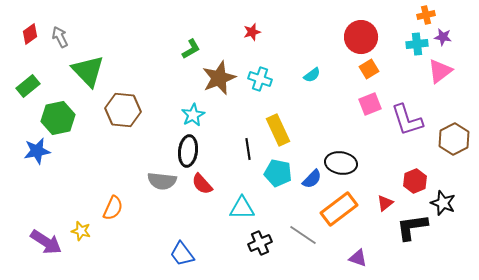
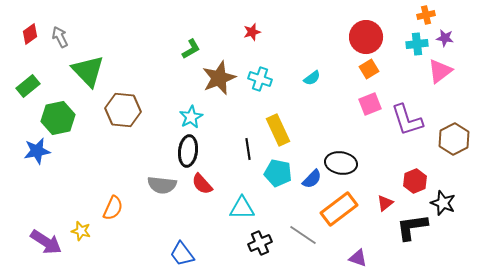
red circle at (361, 37): moved 5 px right
purple star at (443, 37): moved 2 px right, 1 px down
cyan semicircle at (312, 75): moved 3 px down
cyan star at (193, 115): moved 2 px left, 2 px down
gray semicircle at (162, 181): moved 4 px down
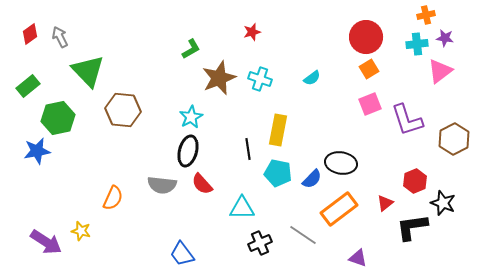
yellow rectangle at (278, 130): rotated 36 degrees clockwise
black ellipse at (188, 151): rotated 8 degrees clockwise
orange semicircle at (113, 208): moved 10 px up
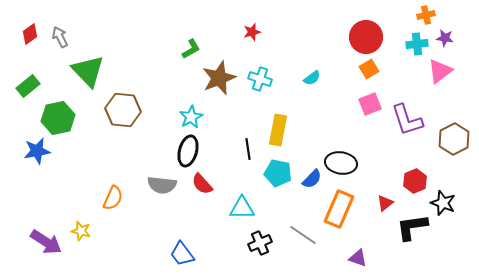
orange rectangle at (339, 209): rotated 30 degrees counterclockwise
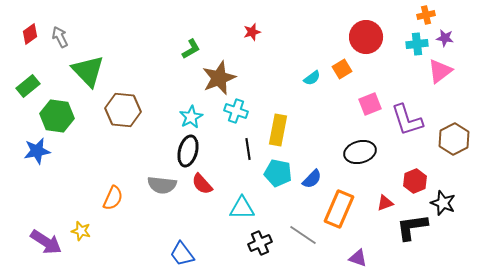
orange square at (369, 69): moved 27 px left
cyan cross at (260, 79): moved 24 px left, 32 px down
green hexagon at (58, 118): moved 1 px left, 2 px up; rotated 20 degrees clockwise
black ellipse at (341, 163): moved 19 px right, 11 px up; rotated 24 degrees counterclockwise
red triangle at (385, 203): rotated 18 degrees clockwise
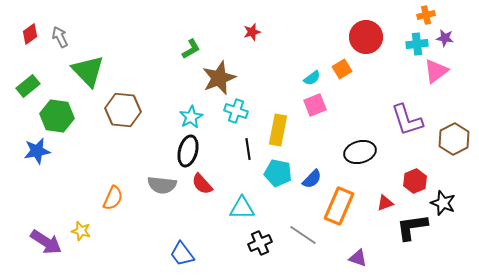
pink triangle at (440, 71): moved 4 px left
pink square at (370, 104): moved 55 px left, 1 px down
orange rectangle at (339, 209): moved 3 px up
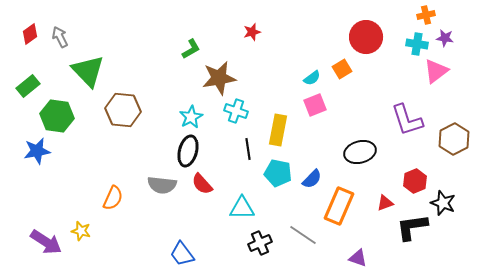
cyan cross at (417, 44): rotated 15 degrees clockwise
brown star at (219, 78): rotated 12 degrees clockwise
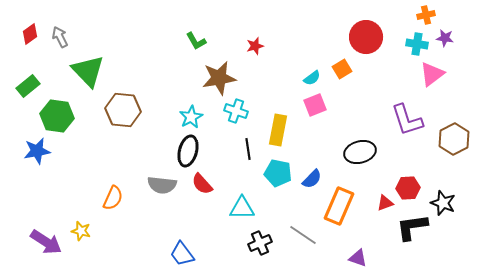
red star at (252, 32): moved 3 px right, 14 px down
green L-shape at (191, 49): moved 5 px right, 8 px up; rotated 90 degrees clockwise
pink triangle at (436, 71): moved 4 px left, 3 px down
red hexagon at (415, 181): moved 7 px left, 7 px down; rotated 20 degrees clockwise
